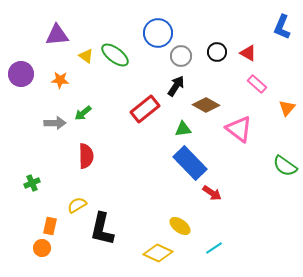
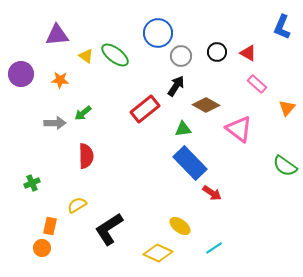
black L-shape: moved 7 px right; rotated 44 degrees clockwise
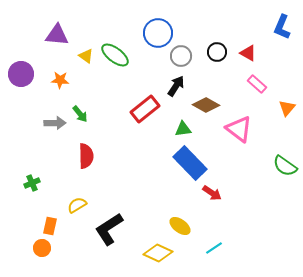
purple triangle: rotated 10 degrees clockwise
green arrow: moved 3 px left, 1 px down; rotated 90 degrees counterclockwise
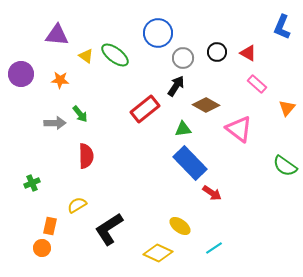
gray circle: moved 2 px right, 2 px down
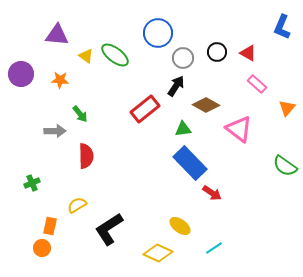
gray arrow: moved 8 px down
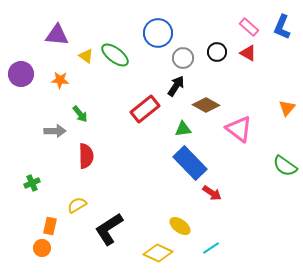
pink rectangle: moved 8 px left, 57 px up
cyan line: moved 3 px left
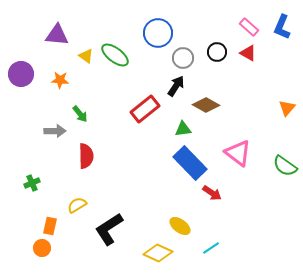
pink triangle: moved 1 px left, 24 px down
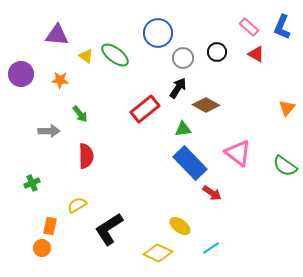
red triangle: moved 8 px right, 1 px down
black arrow: moved 2 px right, 2 px down
gray arrow: moved 6 px left
